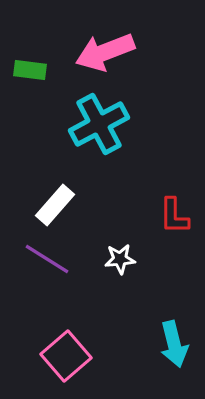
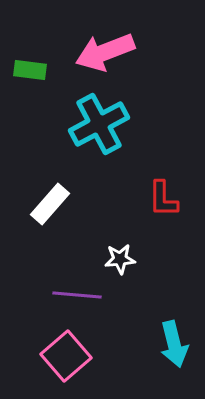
white rectangle: moved 5 px left, 1 px up
red L-shape: moved 11 px left, 17 px up
purple line: moved 30 px right, 36 px down; rotated 27 degrees counterclockwise
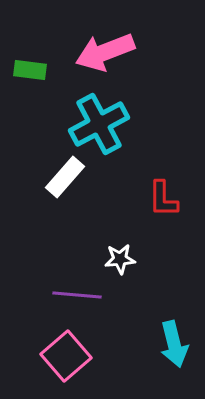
white rectangle: moved 15 px right, 27 px up
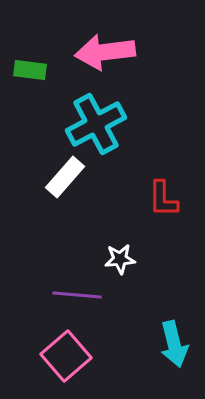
pink arrow: rotated 14 degrees clockwise
cyan cross: moved 3 px left
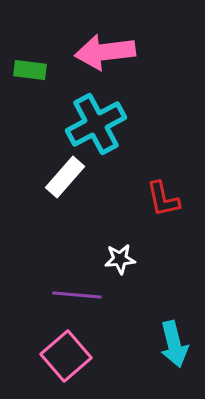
red L-shape: rotated 12 degrees counterclockwise
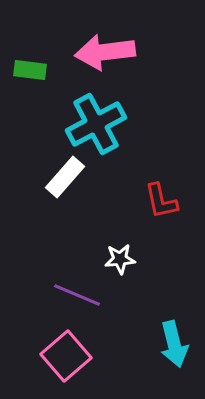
red L-shape: moved 2 px left, 2 px down
purple line: rotated 18 degrees clockwise
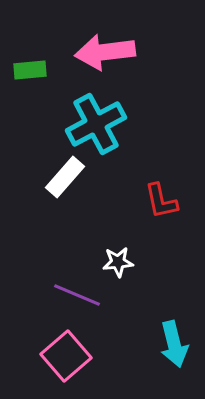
green rectangle: rotated 12 degrees counterclockwise
white star: moved 2 px left, 3 px down
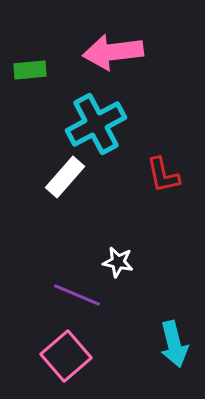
pink arrow: moved 8 px right
red L-shape: moved 2 px right, 26 px up
white star: rotated 16 degrees clockwise
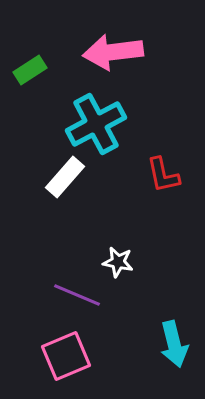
green rectangle: rotated 28 degrees counterclockwise
pink square: rotated 18 degrees clockwise
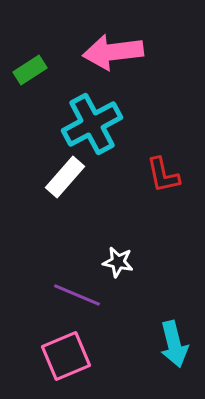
cyan cross: moved 4 px left
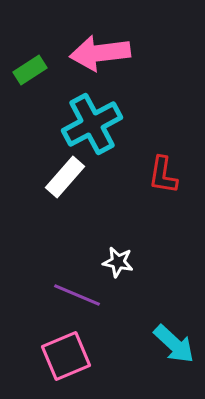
pink arrow: moved 13 px left, 1 px down
red L-shape: rotated 21 degrees clockwise
cyan arrow: rotated 33 degrees counterclockwise
